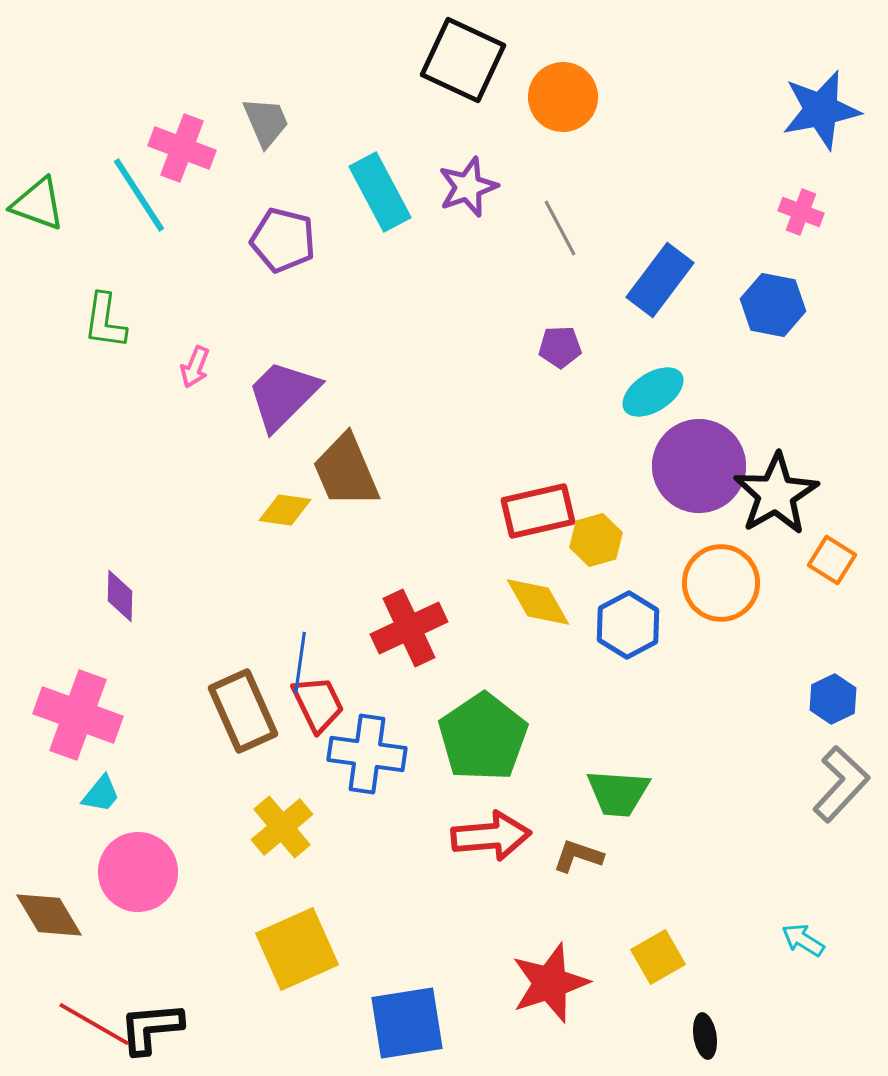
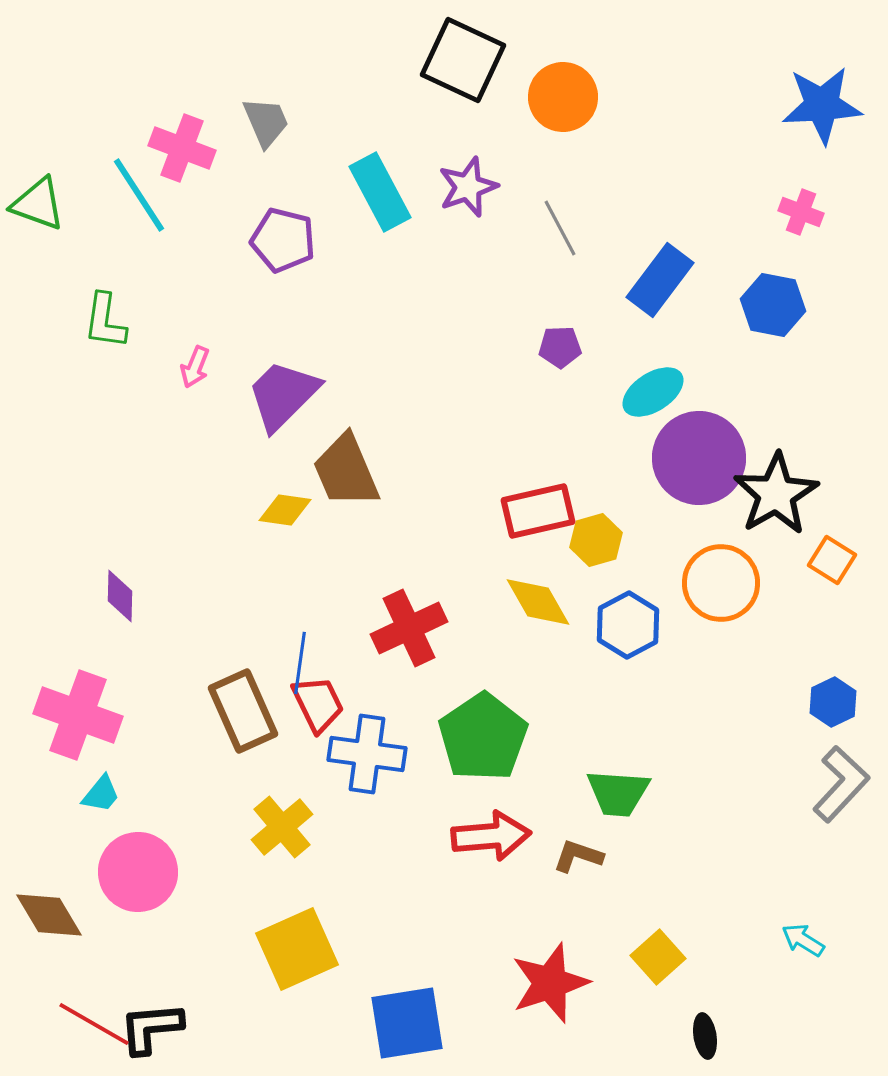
blue star at (821, 110): moved 1 px right, 5 px up; rotated 8 degrees clockwise
purple circle at (699, 466): moved 8 px up
blue hexagon at (833, 699): moved 3 px down
yellow square at (658, 957): rotated 12 degrees counterclockwise
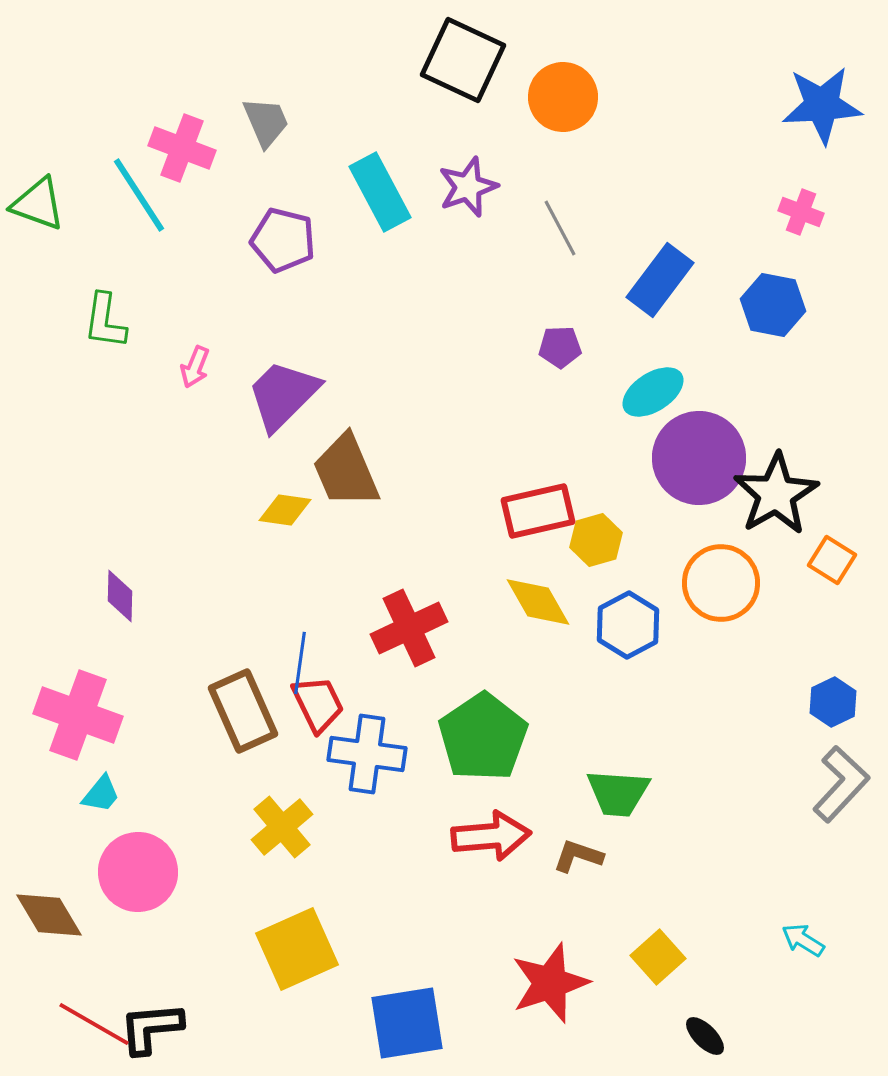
black ellipse at (705, 1036): rotated 36 degrees counterclockwise
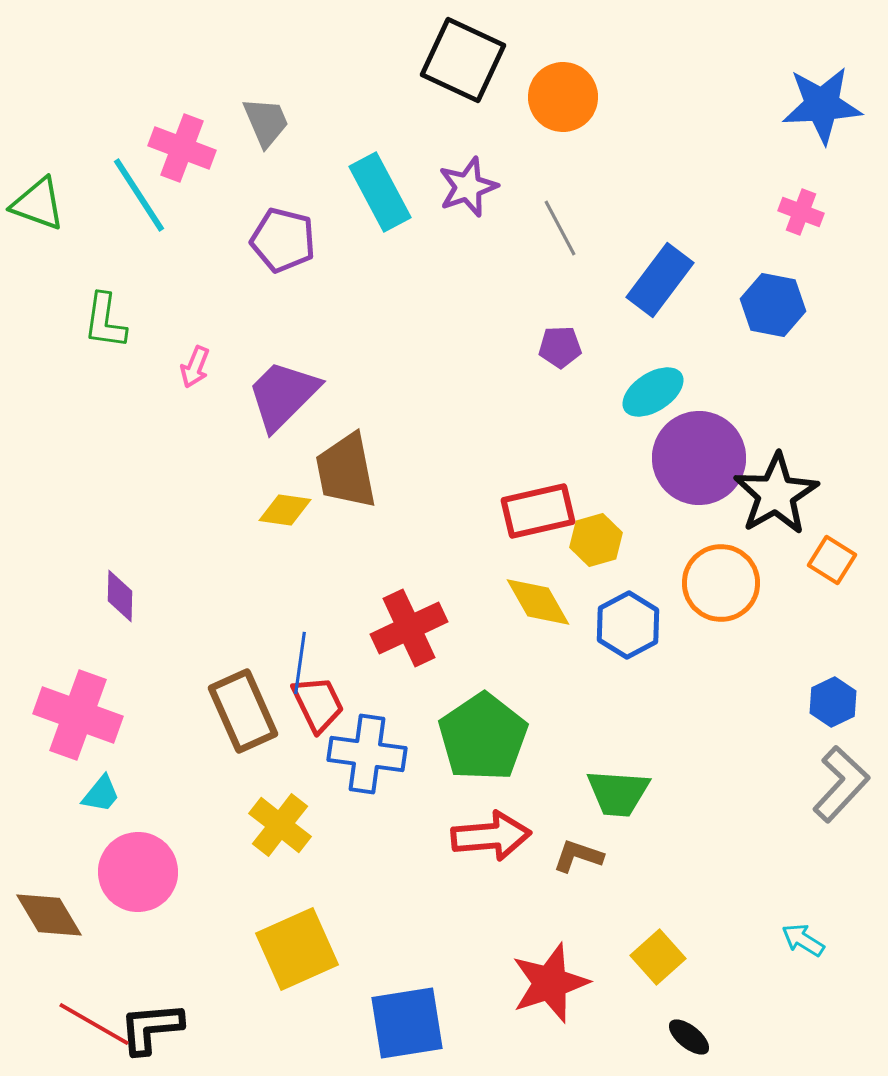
brown trapezoid at (346, 471): rotated 12 degrees clockwise
yellow cross at (282, 827): moved 2 px left, 2 px up; rotated 12 degrees counterclockwise
black ellipse at (705, 1036): moved 16 px left, 1 px down; rotated 6 degrees counterclockwise
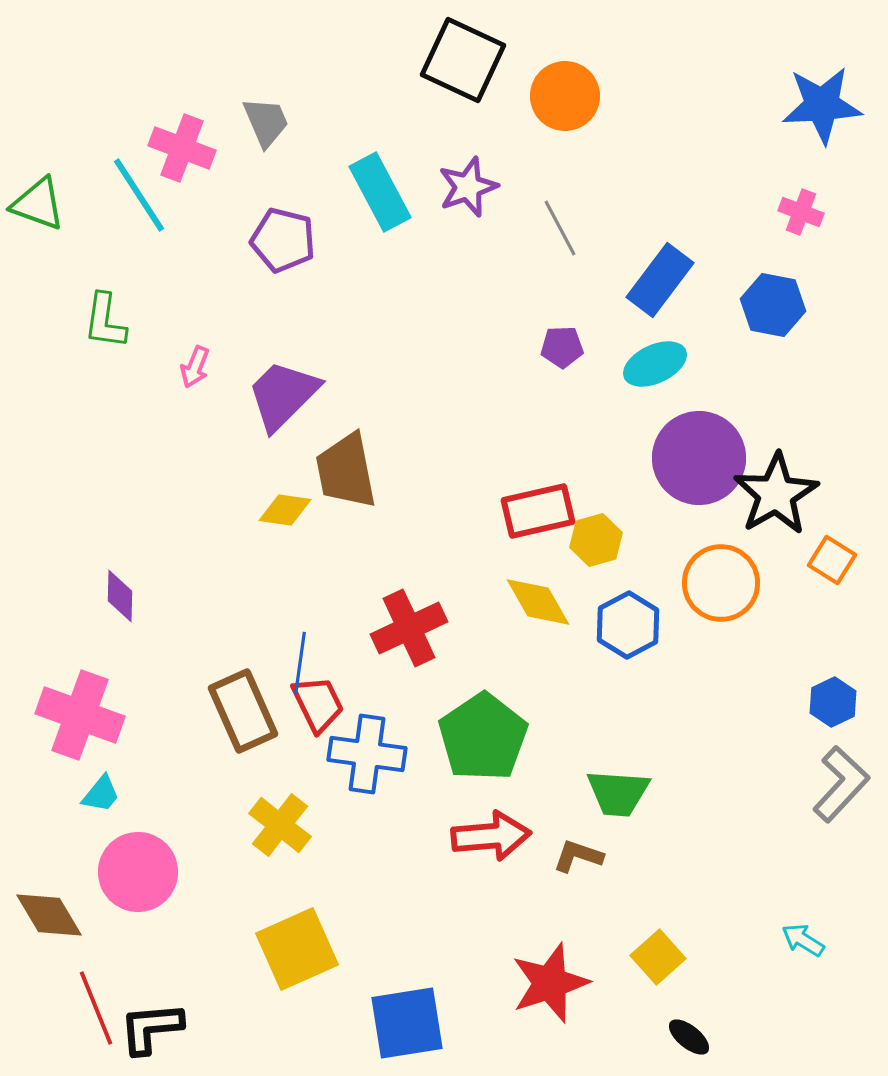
orange circle at (563, 97): moved 2 px right, 1 px up
purple pentagon at (560, 347): moved 2 px right
cyan ellipse at (653, 392): moved 2 px right, 28 px up; rotated 8 degrees clockwise
pink cross at (78, 715): moved 2 px right
red line at (94, 1024): moved 2 px right, 16 px up; rotated 38 degrees clockwise
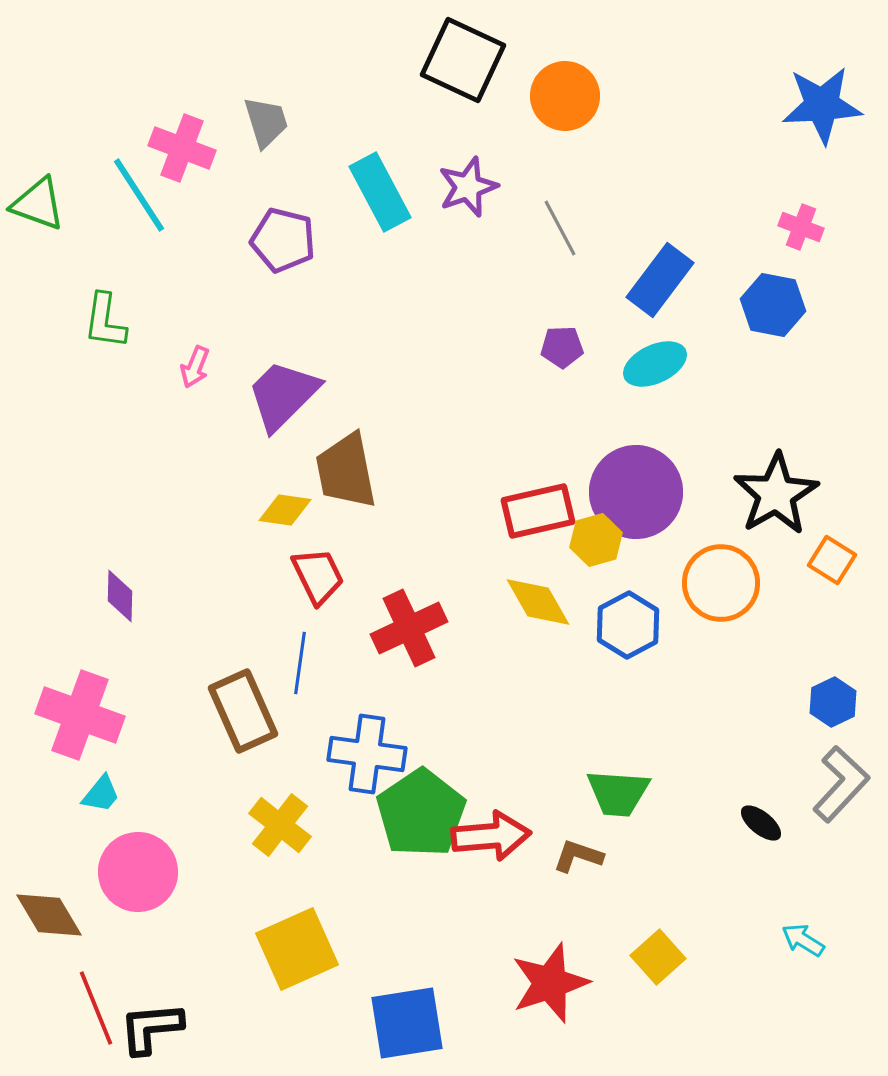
gray trapezoid at (266, 122): rotated 6 degrees clockwise
pink cross at (801, 212): moved 15 px down
purple circle at (699, 458): moved 63 px left, 34 px down
red trapezoid at (318, 704): moved 128 px up
green pentagon at (483, 737): moved 62 px left, 76 px down
black ellipse at (689, 1037): moved 72 px right, 214 px up
